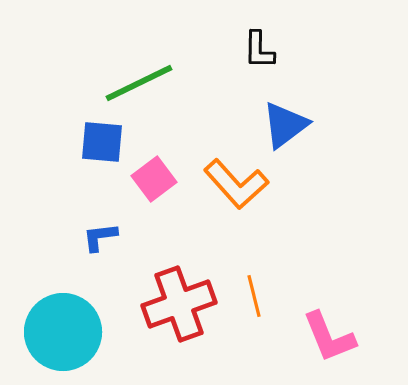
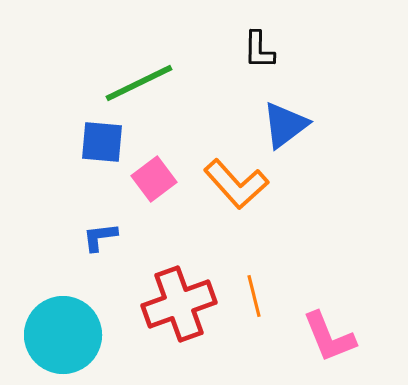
cyan circle: moved 3 px down
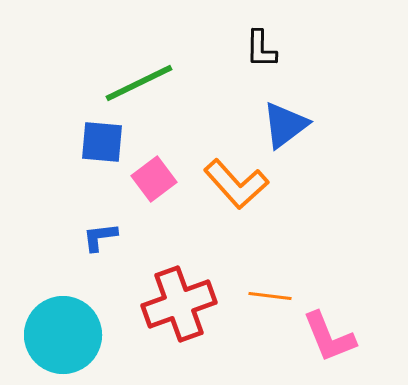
black L-shape: moved 2 px right, 1 px up
orange line: moved 16 px right; rotated 69 degrees counterclockwise
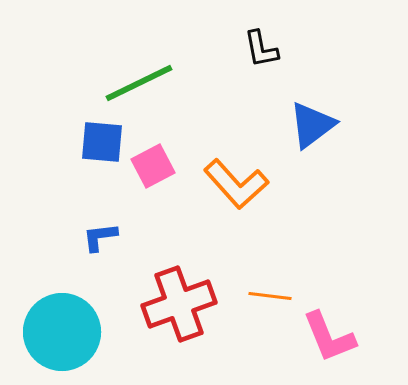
black L-shape: rotated 12 degrees counterclockwise
blue triangle: moved 27 px right
pink square: moved 1 px left, 13 px up; rotated 9 degrees clockwise
cyan circle: moved 1 px left, 3 px up
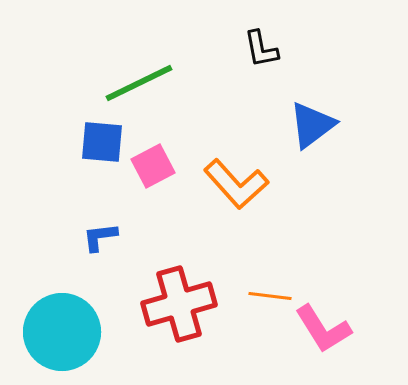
red cross: rotated 4 degrees clockwise
pink L-shape: moved 6 px left, 8 px up; rotated 10 degrees counterclockwise
